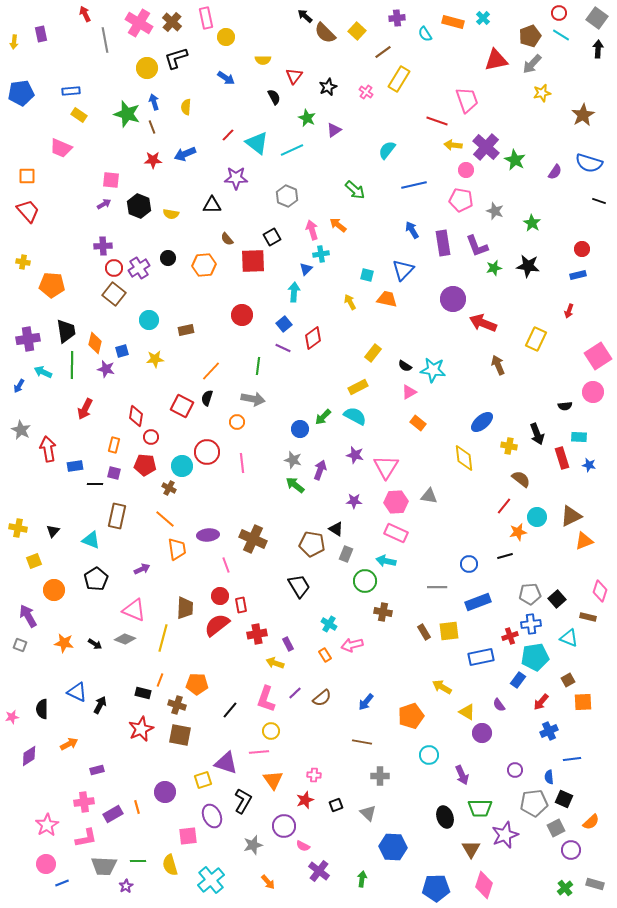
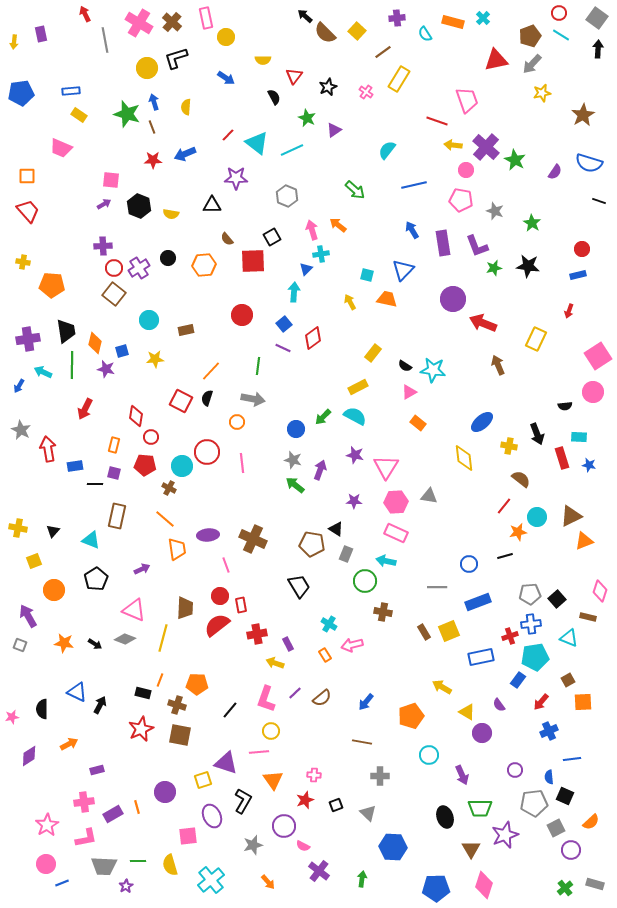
red square at (182, 406): moved 1 px left, 5 px up
blue circle at (300, 429): moved 4 px left
yellow square at (449, 631): rotated 15 degrees counterclockwise
black square at (564, 799): moved 1 px right, 3 px up
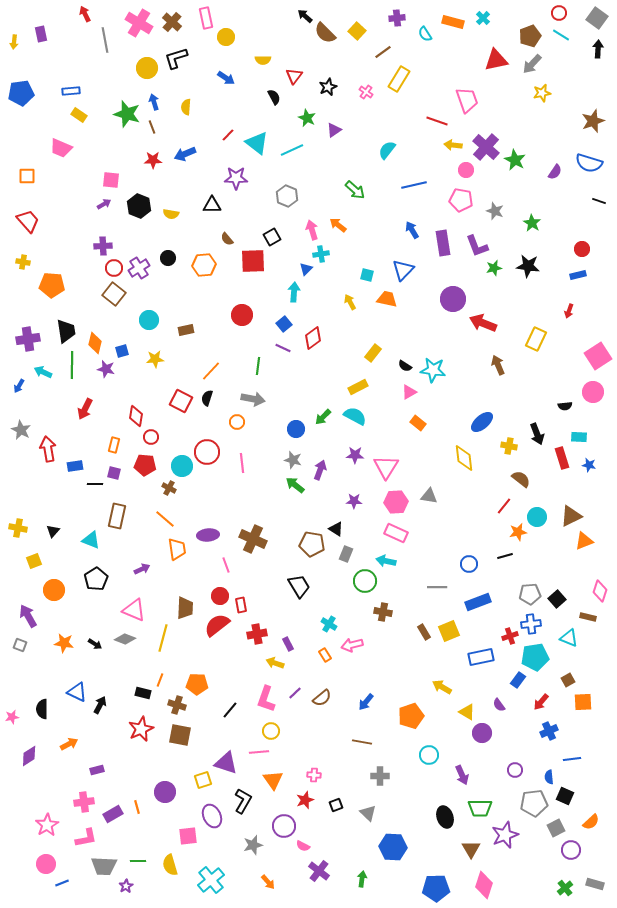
brown star at (583, 115): moved 10 px right, 6 px down; rotated 10 degrees clockwise
red trapezoid at (28, 211): moved 10 px down
purple star at (355, 455): rotated 12 degrees counterclockwise
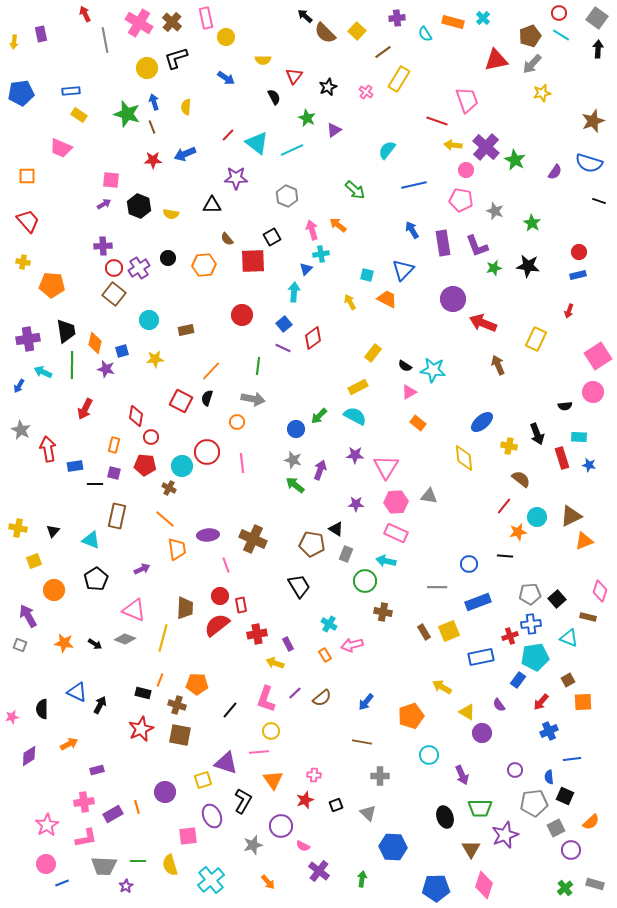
red circle at (582, 249): moved 3 px left, 3 px down
orange trapezoid at (387, 299): rotated 15 degrees clockwise
green arrow at (323, 417): moved 4 px left, 1 px up
purple star at (354, 501): moved 2 px right, 3 px down
black line at (505, 556): rotated 21 degrees clockwise
purple circle at (284, 826): moved 3 px left
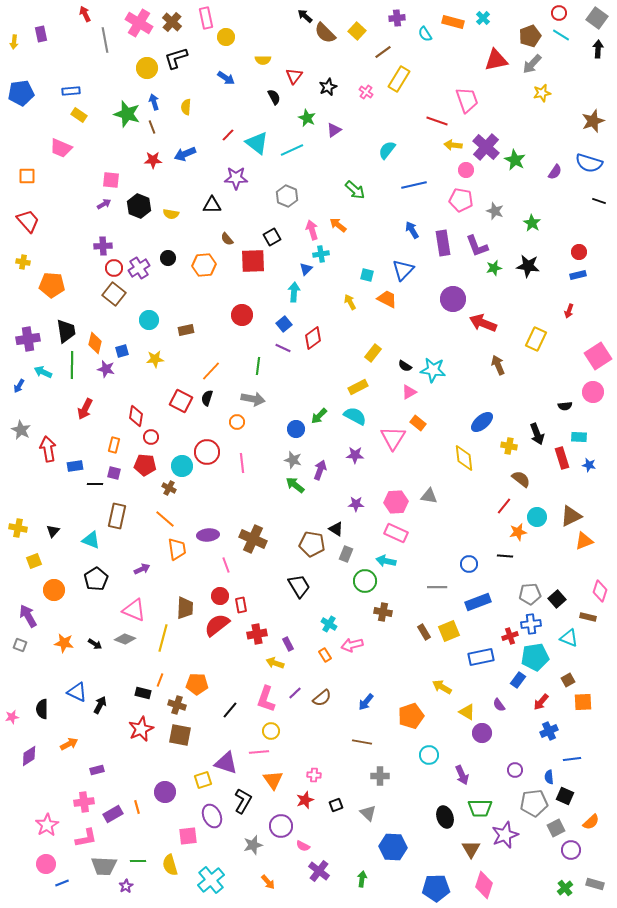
pink triangle at (386, 467): moved 7 px right, 29 px up
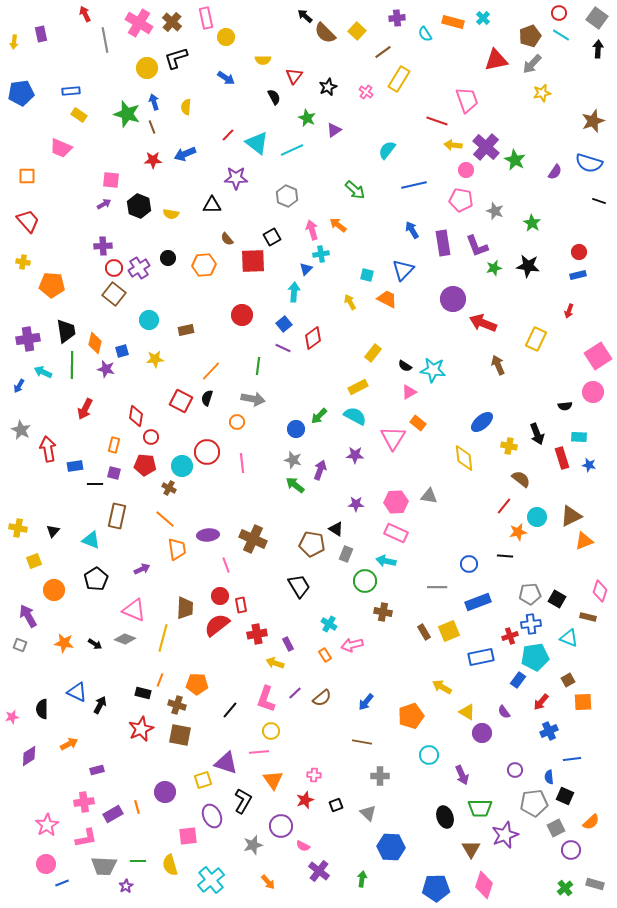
black square at (557, 599): rotated 18 degrees counterclockwise
purple semicircle at (499, 705): moved 5 px right, 7 px down
blue hexagon at (393, 847): moved 2 px left
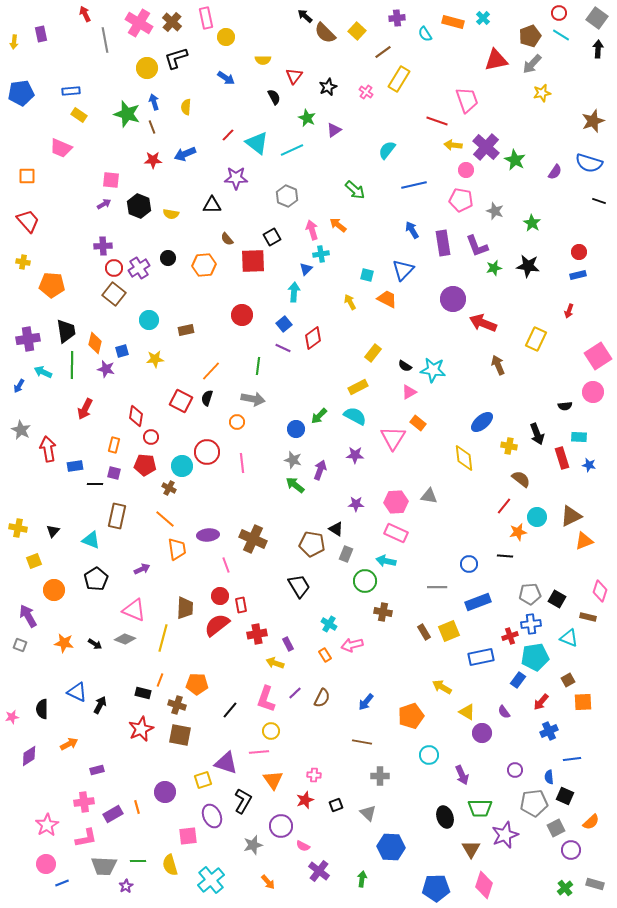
brown semicircle at (322, 698): rotated 24 degrees counterclockwise
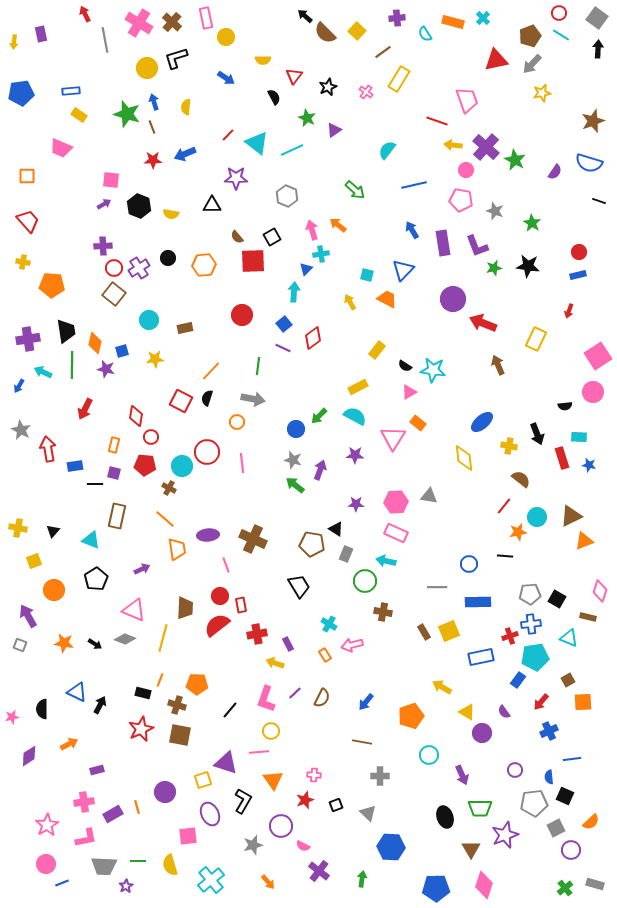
brown semicircle at (227, 239): moved 10 px right, 2 px up
brown rectangle at (186, 330): moved 1 px left, 2 px up
yellow rectangle at (373, 353): moved 4 px right, 3 px up
blue rectangle at (478, 602): rotated 20 degrees clockwise
purple ellipse at (212, 816): moved 2 px left, 2 px up
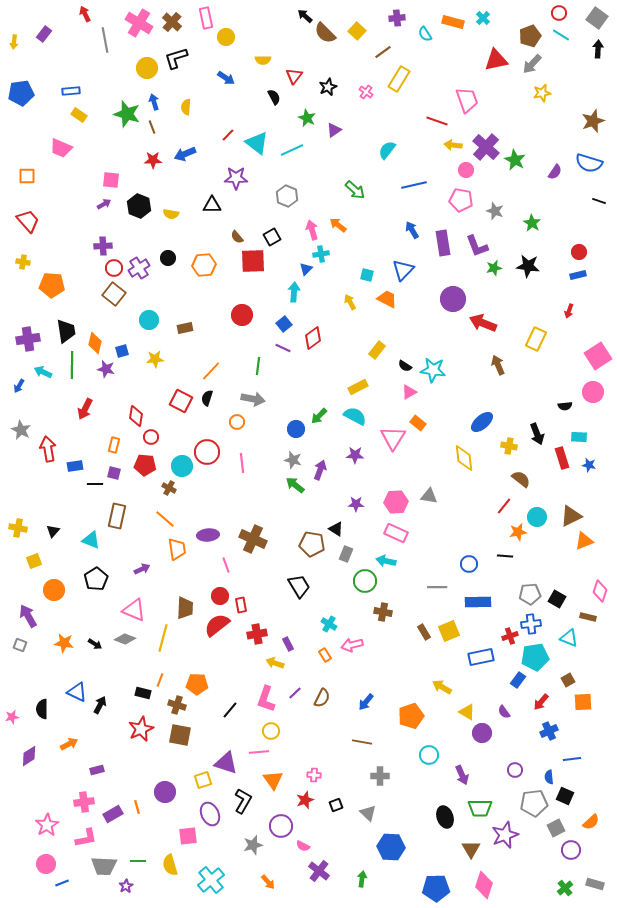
purple rectangle at (41, 34): moved 3 px right; rotated 49 degrees clockwise
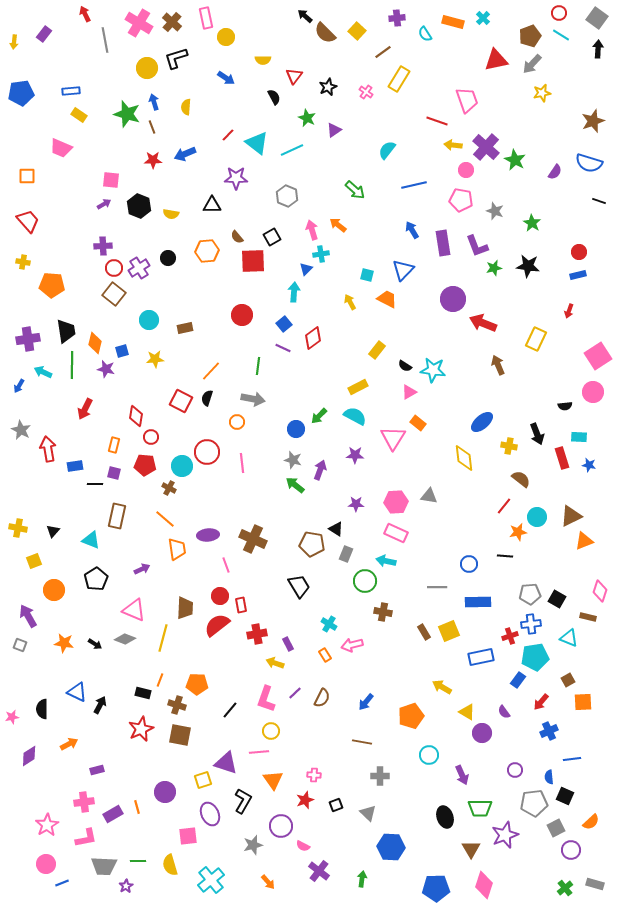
orange hexagon at (204, 265): moved 3 px right, 14 px up
